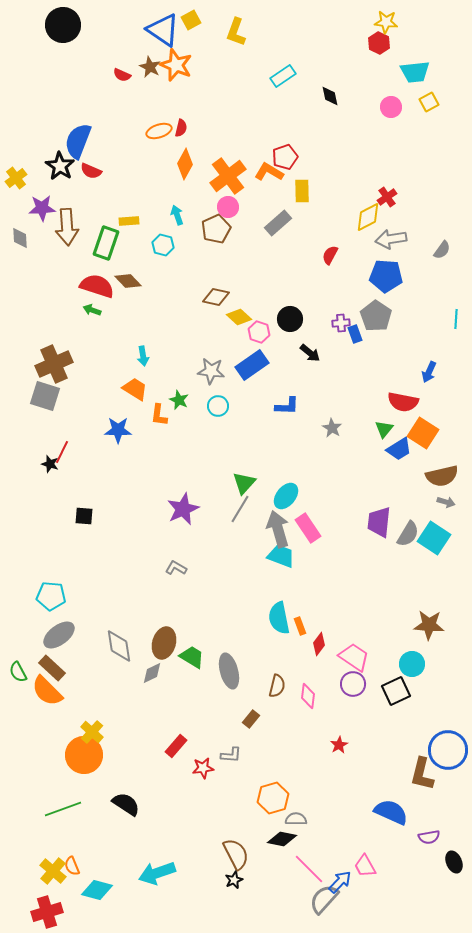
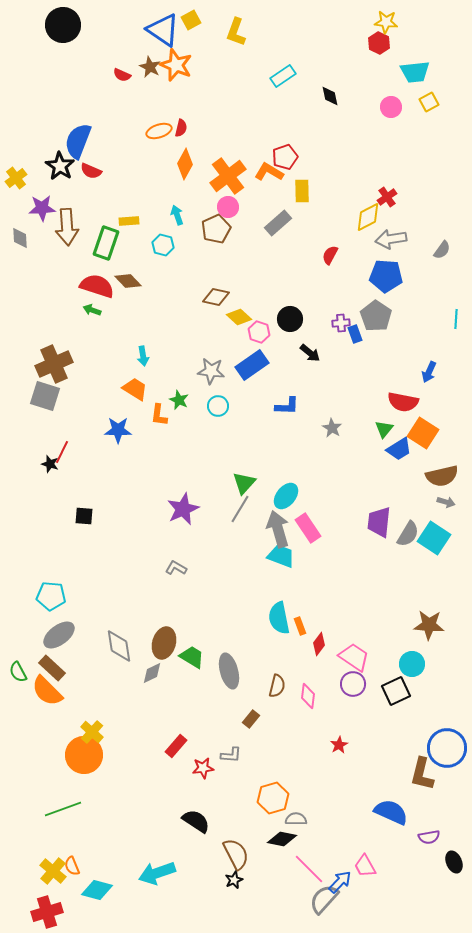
blue circle at (448, 750): moved 1 px left, 2 px up
black semicircle at (126, 804): moved 70 px right, 17 px down
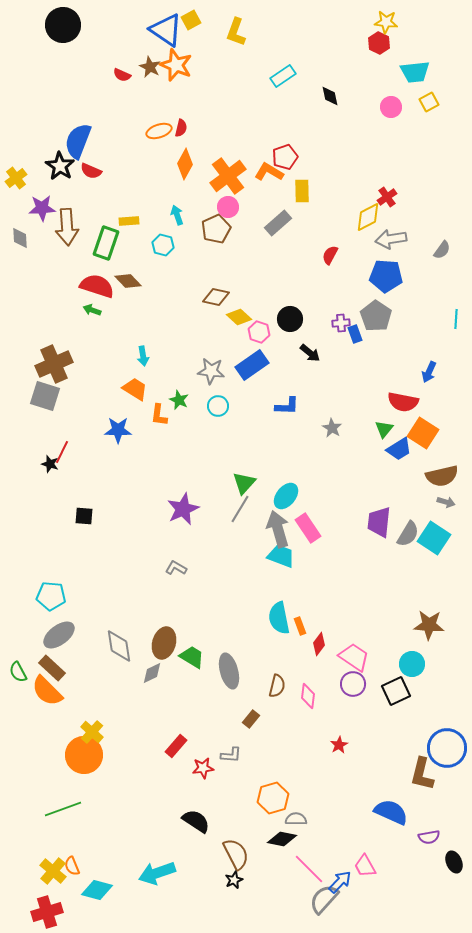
blue triangle at (163, 30): moved 3 px right
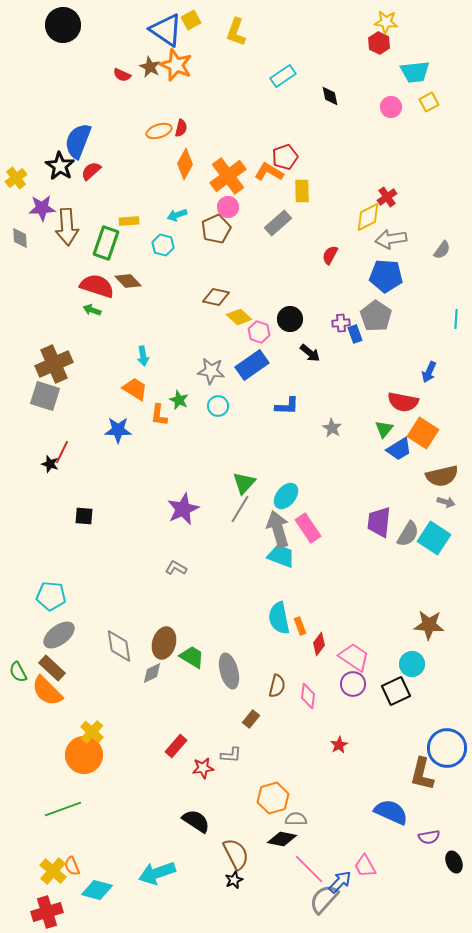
red semicircle at (91, 171): rotated 115 degrees clockwise
cyan arrow at (177, 215): rotated 90 degrees counterclockwise
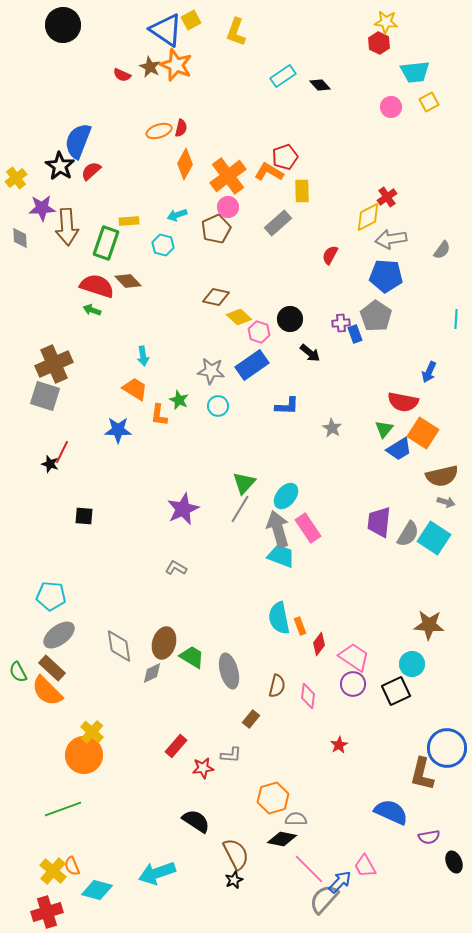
black diamond at (330, 96): moved 10 px left, 11 px up; rotated 30 degrees counterclockwise
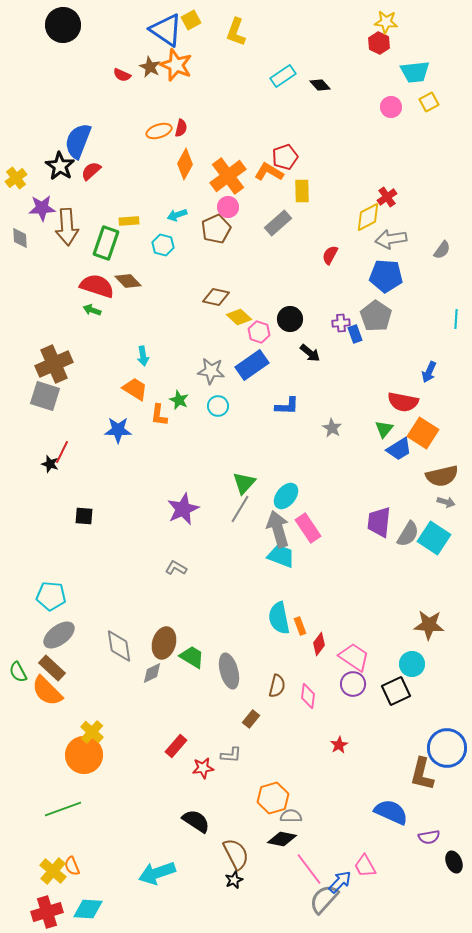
gray semicircle at (296, 819): moved 5 px left, 3 px up
pink line at (309, 869): rotated 8 degrees clockwise
cyan diamond at (97, 890): moved 9 px left, 19 px down; rotated 12 degrees counterclockwise
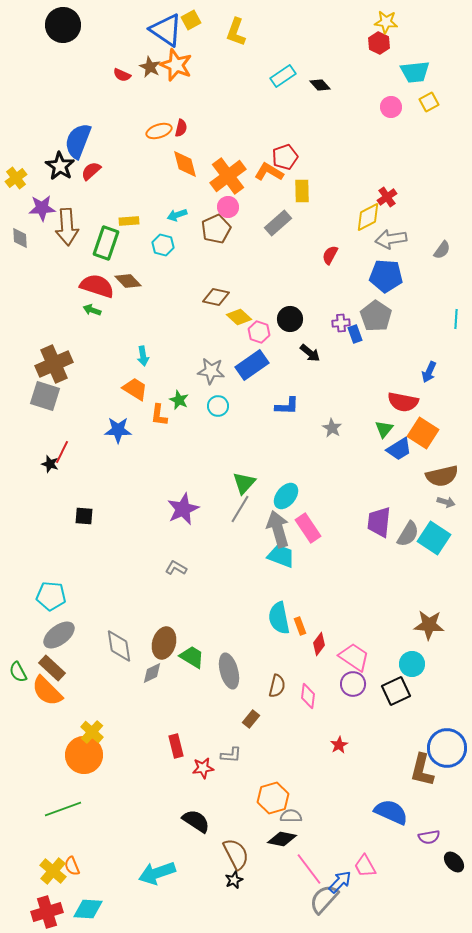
orange diamond at (185, 164): rotated 44 degrees counterclockwise
red rectangle at (176, 746): rotated 55 degrees counterclockwise
brown L-shape at (422, 774): moved 4 px up
black ellipse at (454, 862): rotated 20 degrees counterclockwise
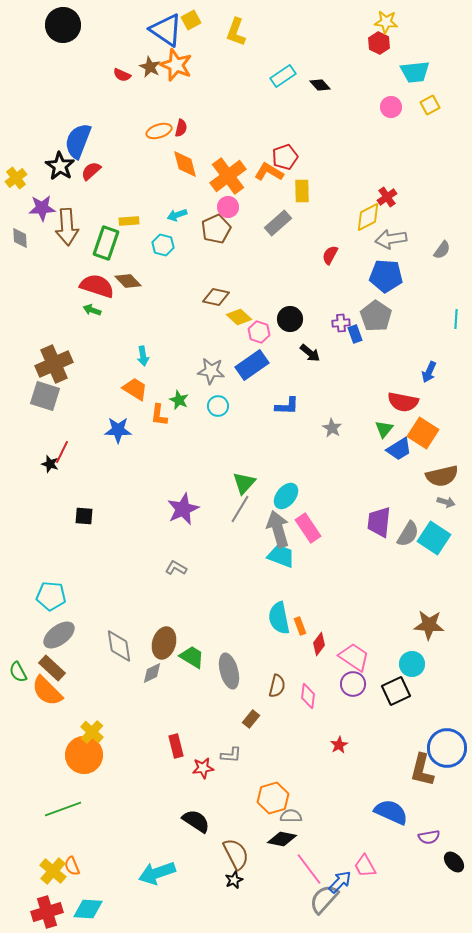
yellow square at (429, 102): moved 1 px right, 3 px down
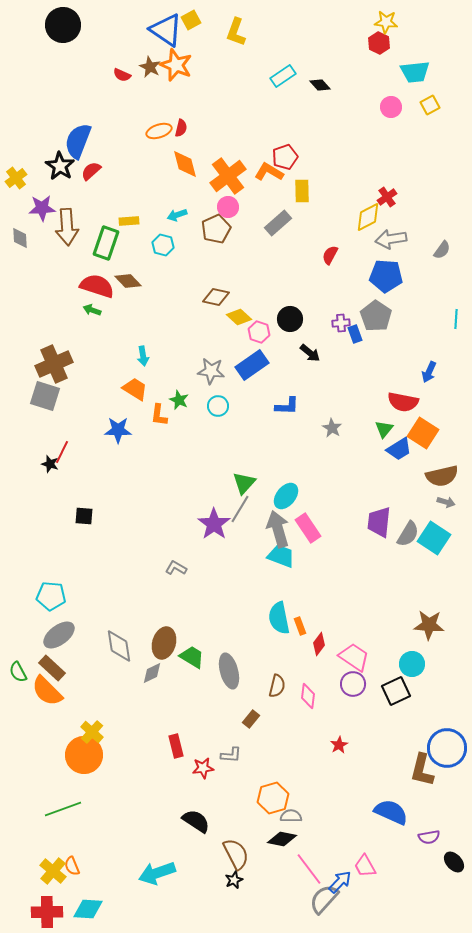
purple star at (183, 509): moved 31 px right, 15 px down; rotated 12 degrees counterclockwise
red cross at (47, 912): rotated 16 degrees clockwise
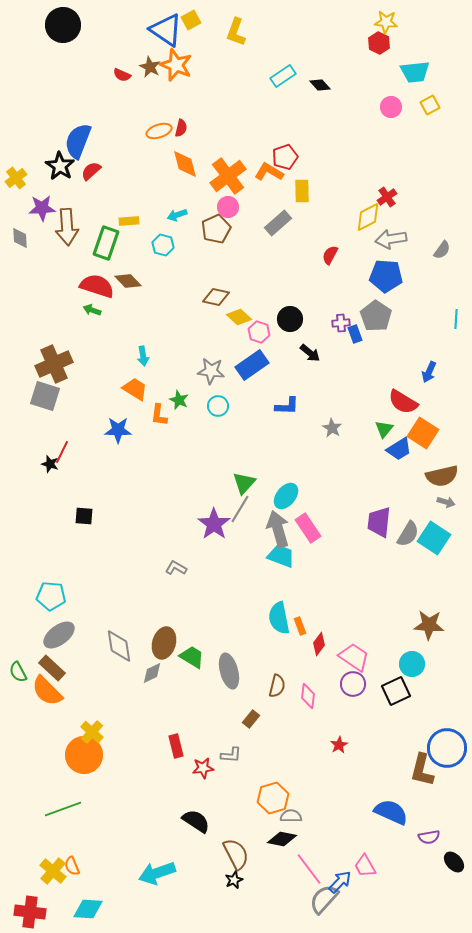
red semicircle at (403, 402): rotated 20 degrees clockwise
red cross at (47, 912): moved 17 px left; rotated 8 degrees clockwise
